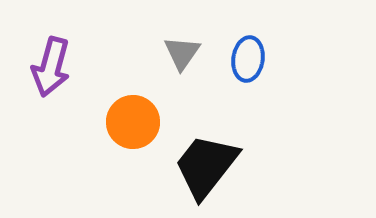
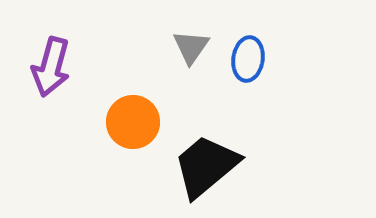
gray triangle: moved 9 px right, 6 px up
black trapezoid: rotated 12 degrees clockwise
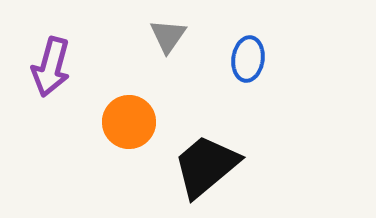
gray triangle: moved 23 px left, 11 px up
orange circle: moved 4 px left
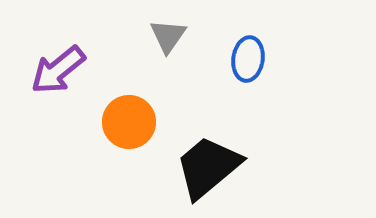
purple arrow: moved 7 px right, 3 px down; rotated 36 degrees clockwise
black trapezoid: moved 2 px right, 1 px down
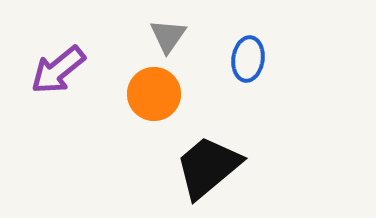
orange circle: moved 25 px right, 28 px up
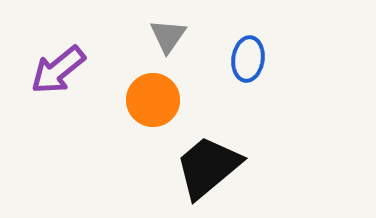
orange circle: moved 1 px left, 6 px down
